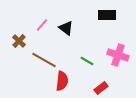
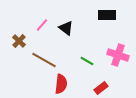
red semicircle: moved 1 px left, 3 px down
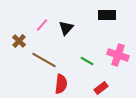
black triangle: rotated 35 degrees clockwise
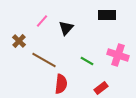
pink line: moved 4 px up
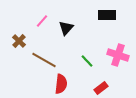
green line: rotated 16 degrees clockwise
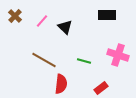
black triangle: moved 1 px left, 1 px up; rotated 28 degrees counterclockwise
brown cross: moved 4 px left, 25 px up
green line: moved 3 px left; rotated 32 degrees counterclockwise
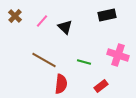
black rectangle: rotated 12 degrees counterclockwise
green line: moved 1 px down
red rectangle: moved 2 px up
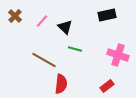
green line: moved 9 px left, 13 px up
red rectangle: moved 6 px right
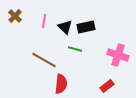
black rectangle: moved 21 px left, 12 px down
pink line: moved 2 px right; rotated 32 degrees counterclockwise
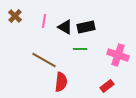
black triangle: rotated 14 degrees counterclockwise
green line: moved 5 px right; rotated 16 degrees counterclockwise
red semicircle: moved 2 px up
